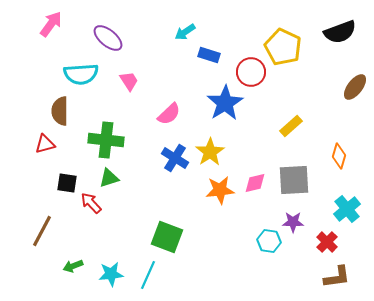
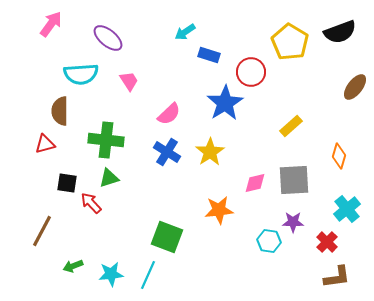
yellow pentagon: moved 7 px right, 5 px up; rotated 6 degrees clockwise
blue cross: moved 8 px left, 6 px up
orange star: moved 1 px left, 20 px down
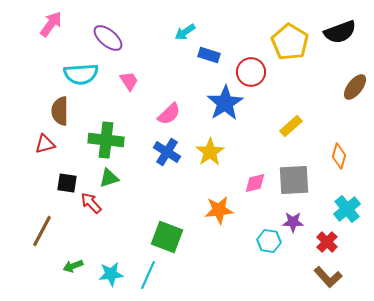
brown L-shape: moved 9 px left; rotated 56 degrees clockwise
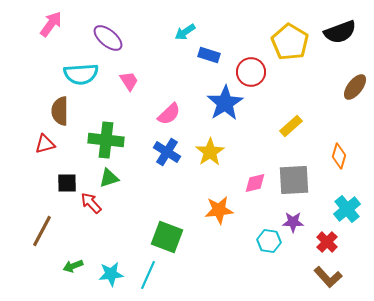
black square: rotated 10 degrees counterclockwise
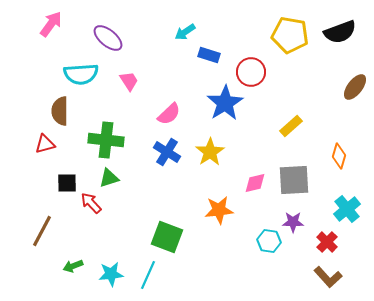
yellow pentagon: moved 7 px up; rotated 21 degrees counterclockwise
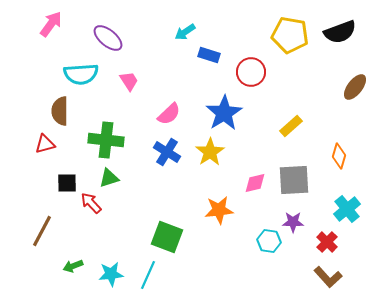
blue star: moved 1 px left, 10 px down
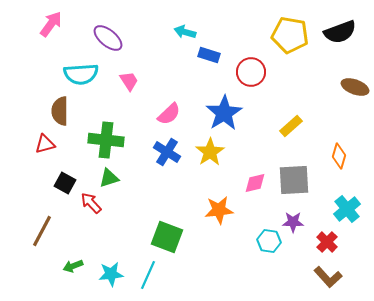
cyan arrow: rotated 50 degrees clockwise
brown ellipse: rotated 72 degrees clockwise
black square: moved 2 px left; rotated 30 degrees clockwise
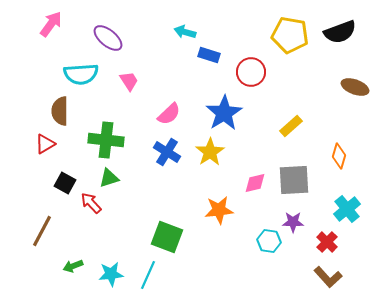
red triangle: rotated 15 degrees counterclockwise
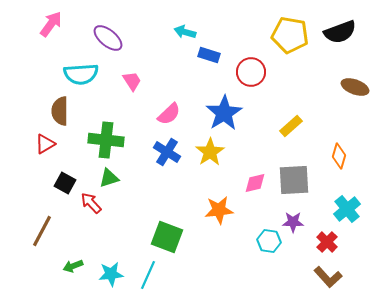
pink trapezoid: moved 3 px right
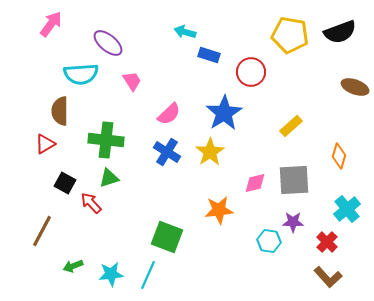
purple ellipse: moved 5 px down
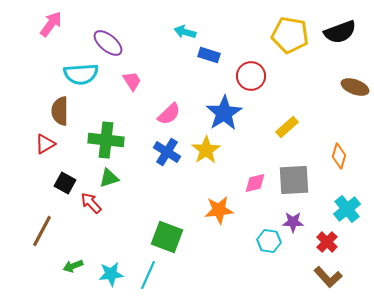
red circle: moved 4 px down
yellow rectangle: moved 4 px left, 1 px down
yellow star: moved 4 px left, 2 px up
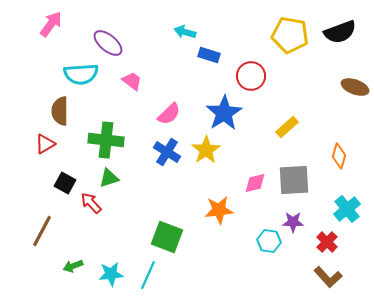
pink trapezoid: rotated 20 degrees counterclockwise
